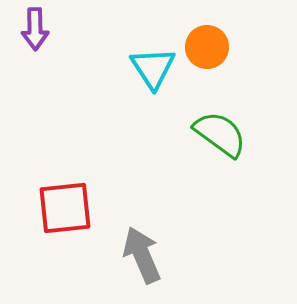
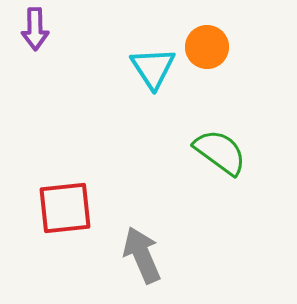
green semicircle: moved 18 px down
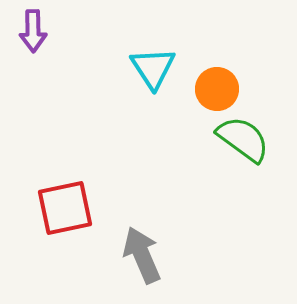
purple arrow: moved 2 px left, 2 px down
orange circle: moved 10 px right, 42 px down
green semicircle: moved 23 px right, 13 px up
red square: rotated 6 degrees counterclockwise
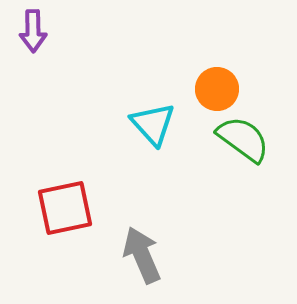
cyan triangle: moved 56 px down; rotated 9 degrees counterclockwise
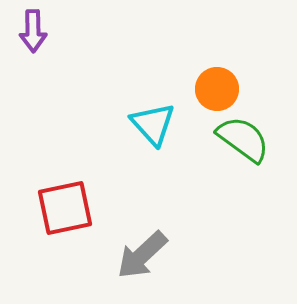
gray arrow: rotated 110 degrees counterclockwise
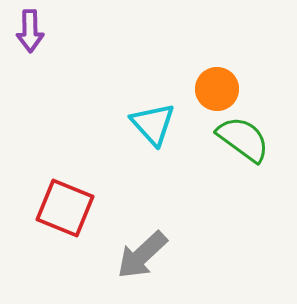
purple arrow: moved 3 px left
red square: rotated 34 degrees clockwise
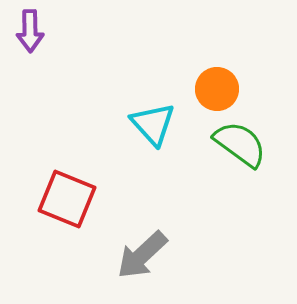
green semicircle: moved 3 px left, 5 px down
red square: moved 2 px right, 9 px up
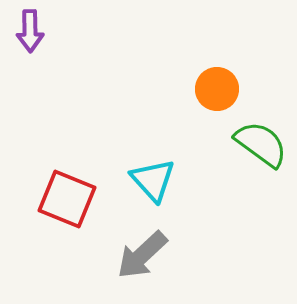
cyan triangle: moved 56 px down
green semicircle: moved 21 px right
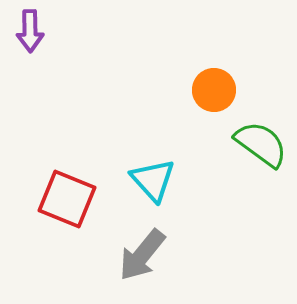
orange circle: moved 3 px left, 1 px down
gray arrow: rotated 8 degrees counterclockwise
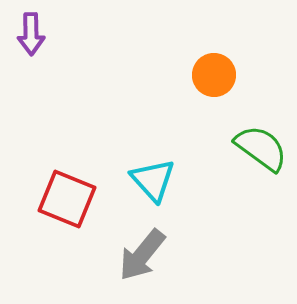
purple arrow: moved 1 px right, 3 px down
orange circle: moved 15 px up
green semicircle: moved 4 px down
